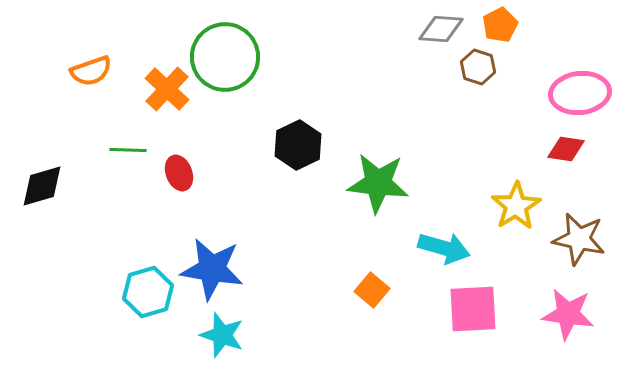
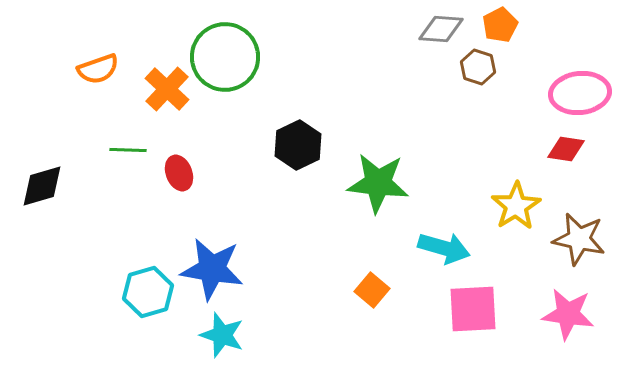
orange semicircle: moved 7 px right, 2 px up
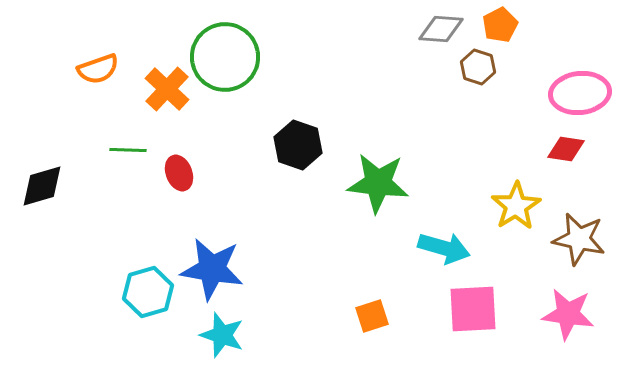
black hexagon: rotated 15 degrees counterclockwise
orange square: moved 26 px down; rotated 32 degrees clockwise
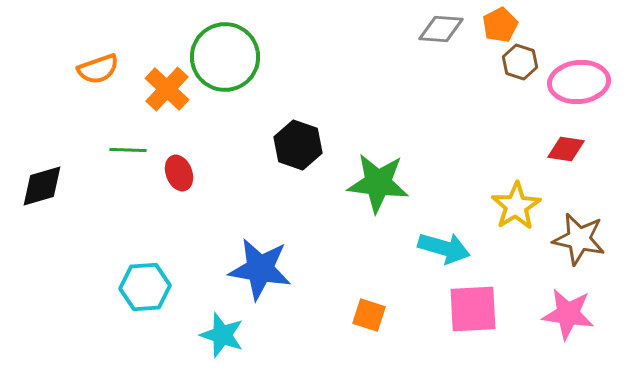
brown hexagon: moved 42 px right, 5 px up
pink ellipse: moved 1 px left, 11 px up
blue star: moved 48 px right
cyan hexagon: moved 3 px left, 5 px up; rotated 12 degrees clockwise
orange square: moved 3 px left, 1 px up; rotated 36 degrees clockwise
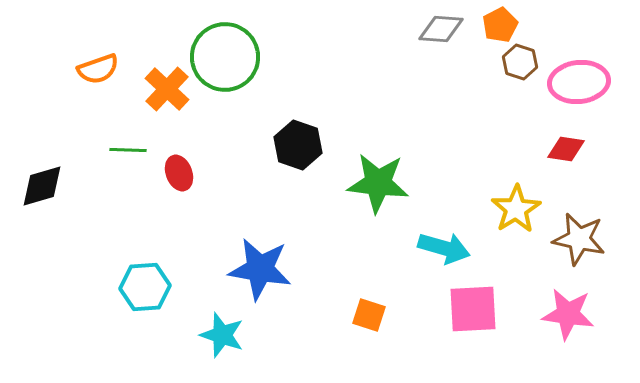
yellow star: moved 3 px down
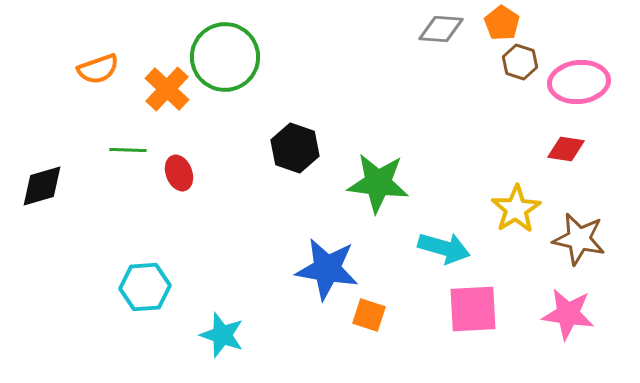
orange pentagon: moved 2 px right, 2 px up; rotated 12 degrees counterclockwise
black hexagon: moved 3 px left, 3 px down
blue star: moved 67 px right
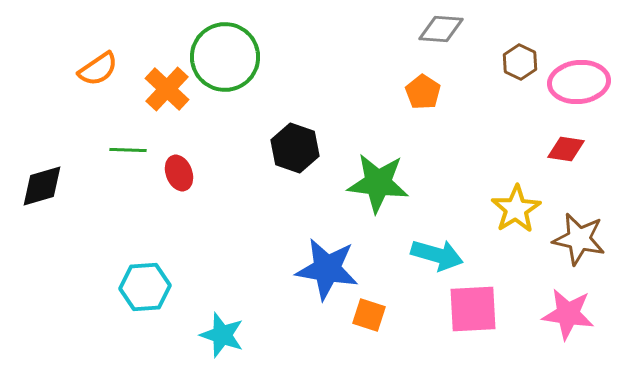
orange pentagon: moved 79 px left, 69 px down
brown hexagon: rotated 8 degrees clockwise
orange semicircle: rotated 15 degrees counterclockwise
cyan arrow: moved 7 px left, 7 px down
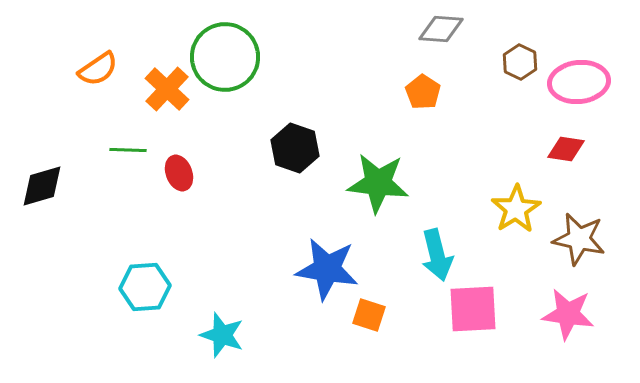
cyan arrow: rotated 60 degrees clockwise
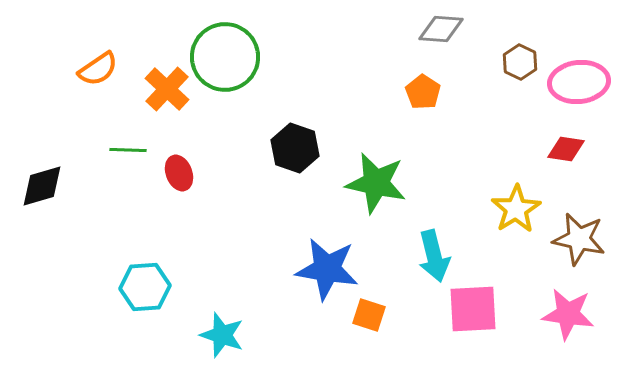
green star: moved 2 px left; rotated 6 degrees clockwise
cyan arrow: moved 3 px left, 1 px down
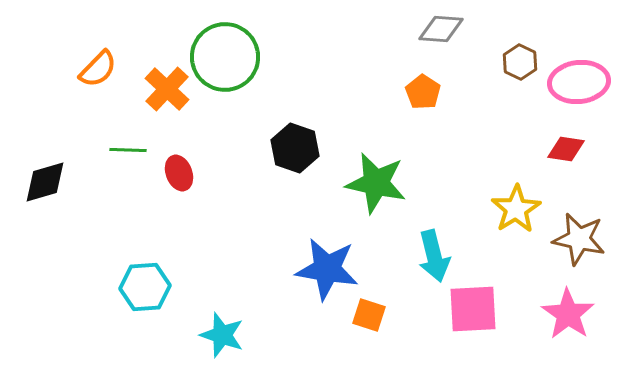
orange semicircle: rotated 12 degrees counterclockwise
black diamond: moved 3 px right, 4 px up
pink star: rotated 26 degrees clockwise
